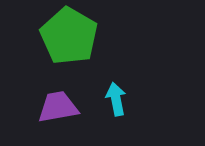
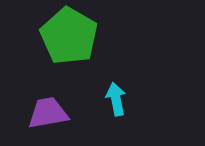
purple trapezoid: moved 10 px left, 6 px down
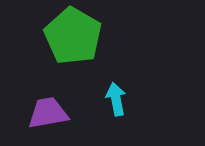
green pentagon: moved 4 px right
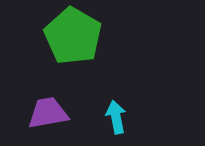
cyan arrow: moved 18 px down
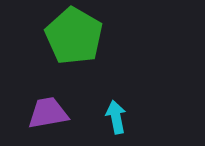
green pentagon: moved 1 px right
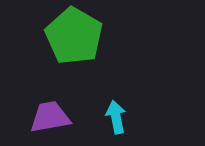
purple trapezoid: moved 2 px right, 4 px down
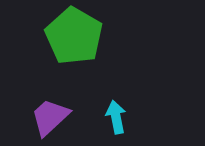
purple trapezoid: rotated 33 degrees counterclockwise
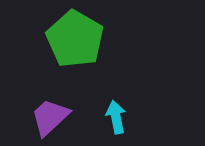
green pentagon: moved 1 px right, 3 px down
